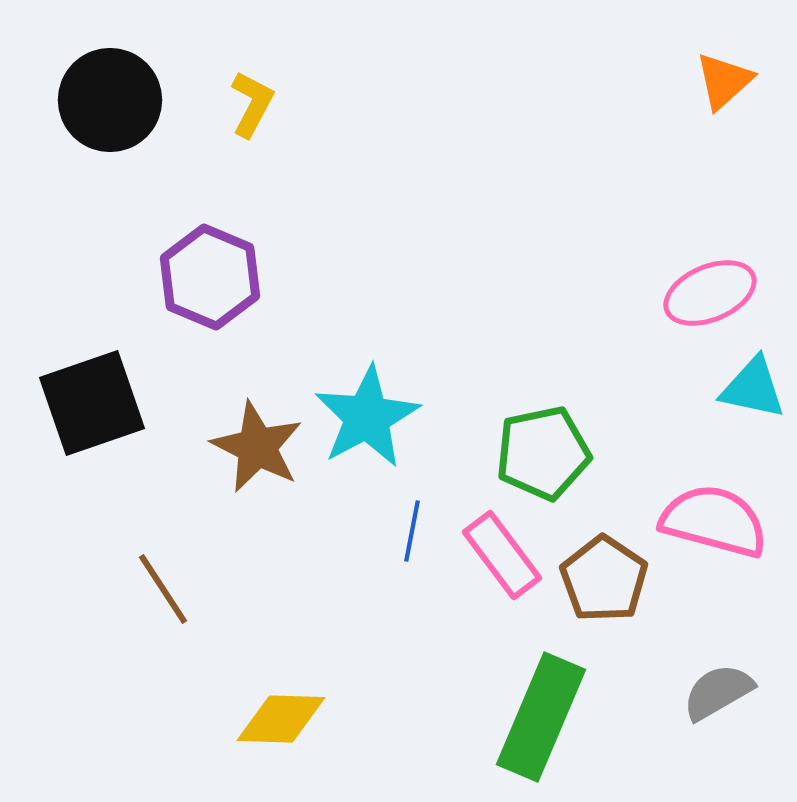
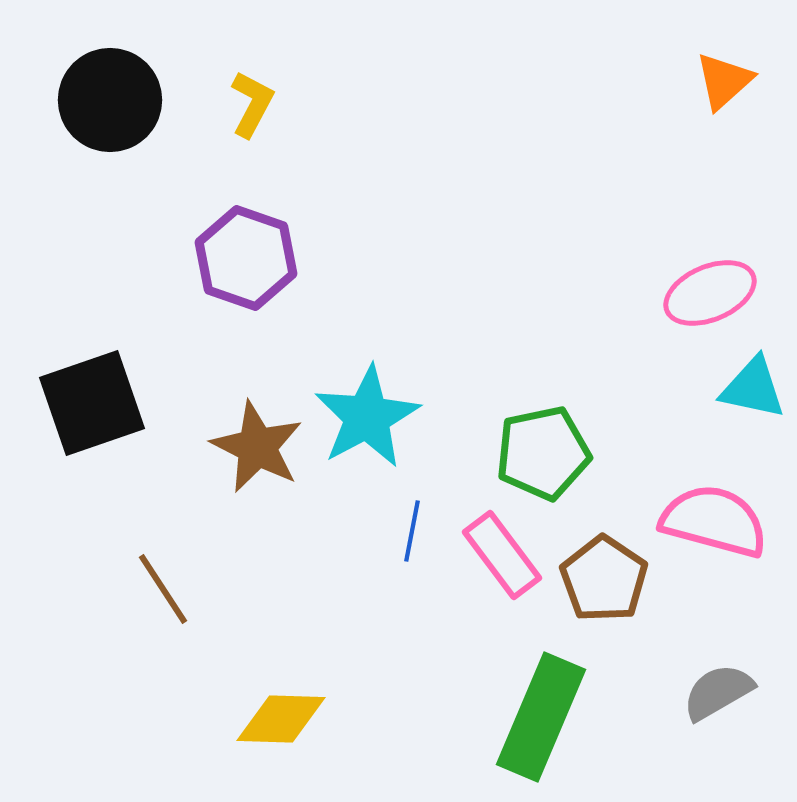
purple hexagon: moved 36 px right, 19 px up; rotated 4 degrees counterclockwise
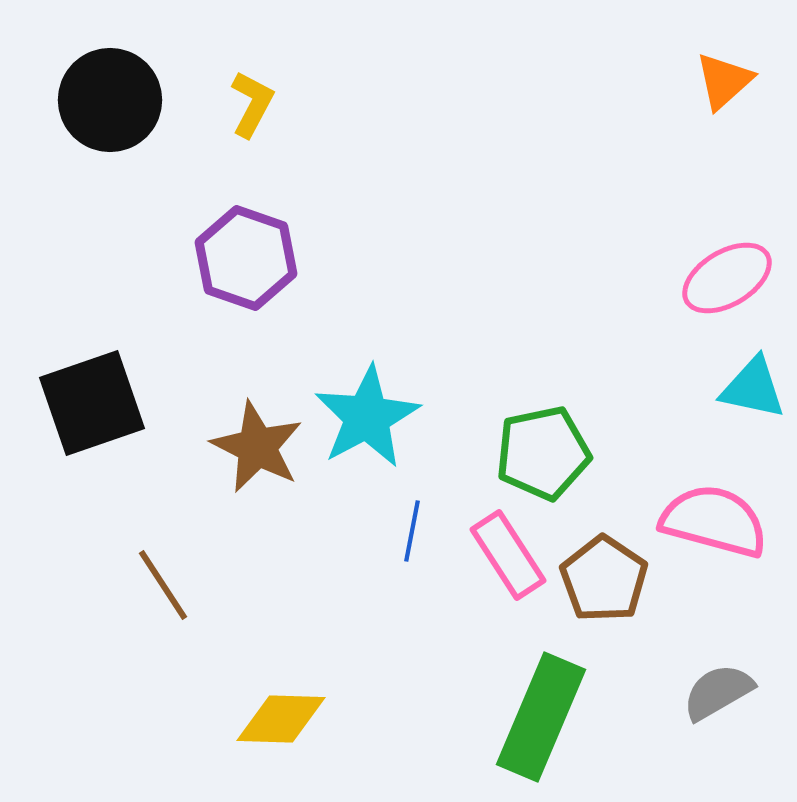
pink ellipse: moved 17 px right, 15 px up; rotated 8 degrees counterclockwise
pink rectangle: moved 6 px right; rotated 4 degrees clockwise
brown line: moved 4 px up
